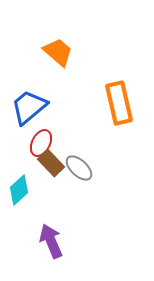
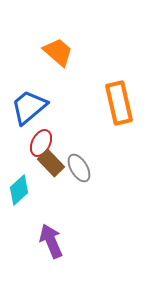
gray ellipse: rotated 16 degrees clockwise
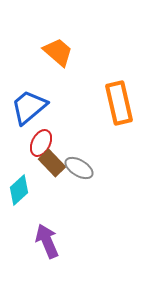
brown rectangle: moved 1 px right
gray ellipse: rotated 28 degrees counterclockwise
purple arrow: moved 4 px left
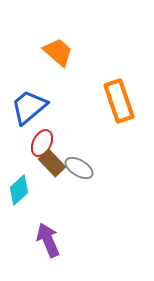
orange rectangle: moved 2 px up; rotated 6 degrees counterclockwise
red ellipse: moved 1 px right
purple arrow: moved 1 px right, 1 px up
